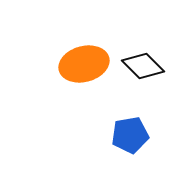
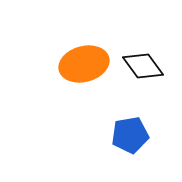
black diamond: rotated 9 degrees clockwise
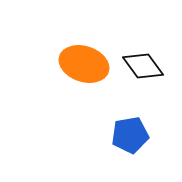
orange ellipse: rotated 33 degrees clockwise
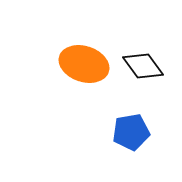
blue pentagon: moved 1 px right, 3 px up
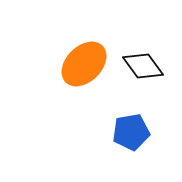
orange ellipse: rotated 63 degrees counterclockwise
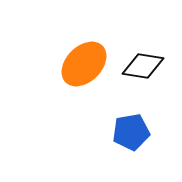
black diamond: rotated 45 degrees counterclockwise
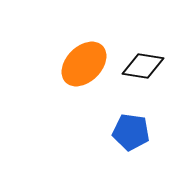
blue pentagon: rotated 18 degrees clockwise
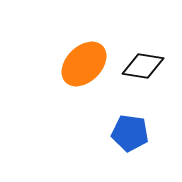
blue pentagon: moved 1 px left, 1 px down
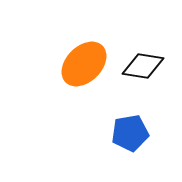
blue pentagon: rotated 18 degrees counterclockwise
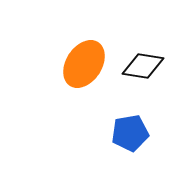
orange ellipse: rotated 12 degrees counterclockwise
